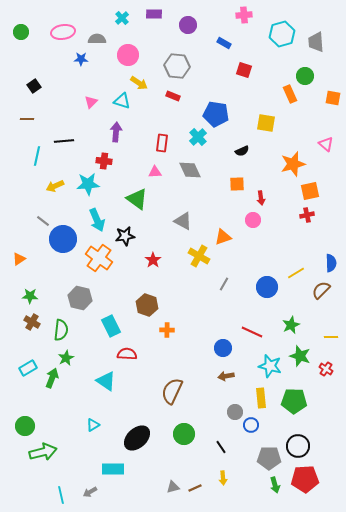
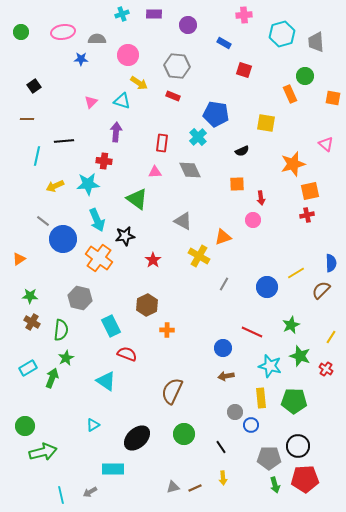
cyan cross at (122, 18): moved 4 px up; rotated 24 degrees clockwise
brown hexagon at (147, 305): rotated 15 degrees clockwise
yellow line at (331, 337): rotated 56 degrees counterclockwise
red semicircle at (127, 354): rotated 18 degrees clockwise
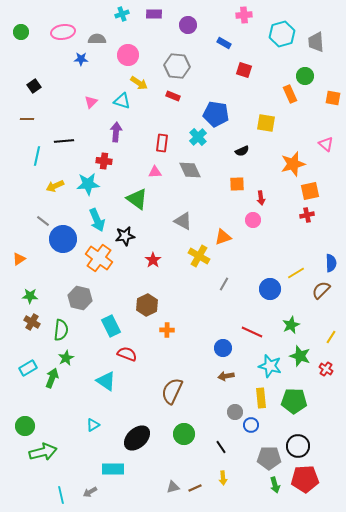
blue circle at (267, 287): moved 3 px right, 2 px down
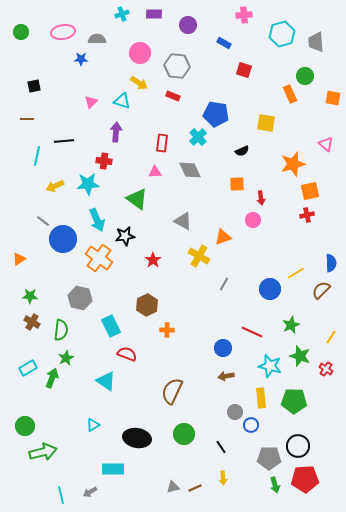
pink circle at (128, 55): moved 12 px right, 2 px up
black square at (34, 86): rotated 24 degrees clockwise
black ellipse at (137, 438): rotated 52 degrees clockwise
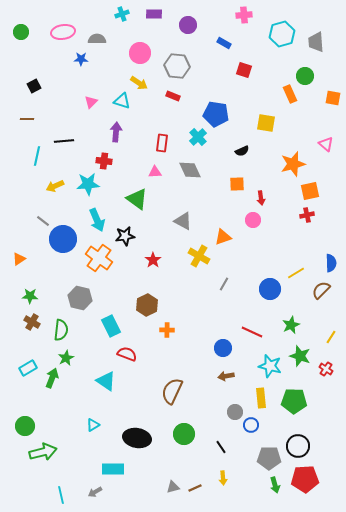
black square at (34, 86): rotated 16 degrees counterclockwise
gray arrow at (90, 492): moved 5 px right
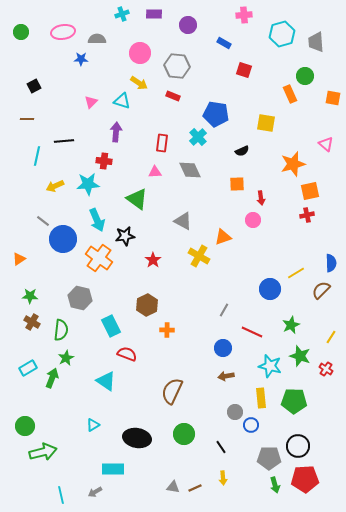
gray line at (224, 284): moved 26 px down
gray triangle at (173, 487): rotated 24 degrees clockwise
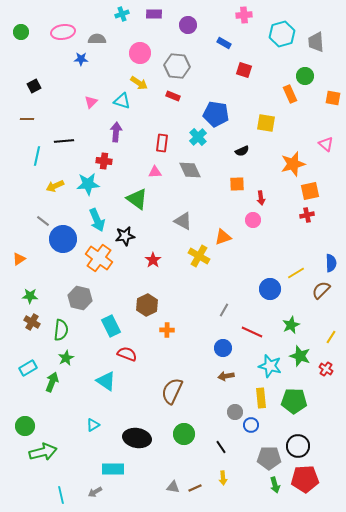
green arrow at (52, 378): moved 4 px down
